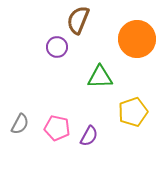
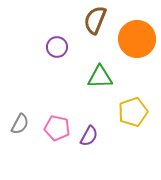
brown semicircle: moved 17 px right
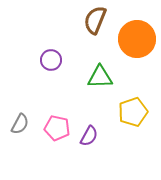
purple circle: moved 6 px left, 13 px down
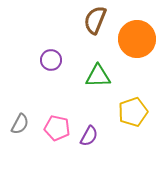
green triangle: moved 2 px left, 1 px up
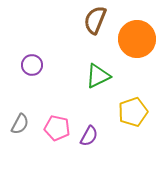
purple circle: moved 19 px left, 5 px down
green triangle: rotated 24 degrees counterclockwise
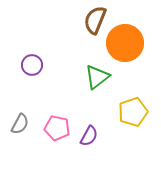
orange circle: moved 12 px left, 4 px down
green triangle: moved 1 px left, 1 px down; rotated 12 degrees counterclockwise
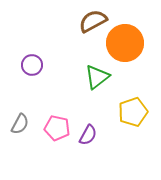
brown semicircle: moved 2 px left, 1 px down; rotated 40 degrees clockwise
purple semicircle: moved 1 px left, 1 px up
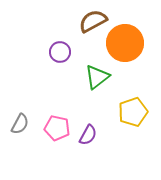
purple circle: moved 28 px right, 13 px up
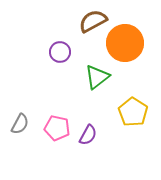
yellow pentagon: rotated 20 degrees counterclockwise
